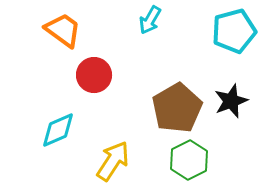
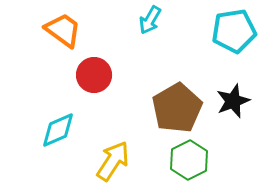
cyan pentagon: rotated 6 degrees clockwise
black star: moved 2 px right
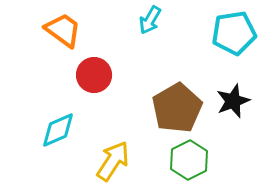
cyan pentagon: moved 2 px down
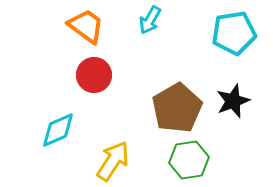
orange trapezoid: moved 23 px right, 4 px up
green hexagon: rotated 18 degrees clockwise
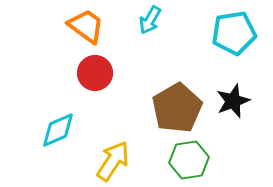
red circle: moved 1 px right, 2 px up
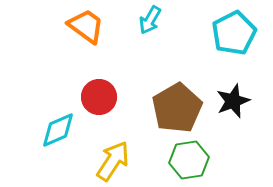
cyan pentagon: rotated 18 degrees counterclockwise
red circle: moved 4 px right, 24 px down
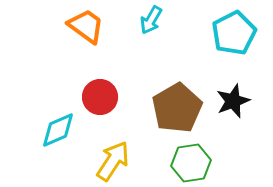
cyan arrow: moved 1 px right
red circle: moved 1 px right
green hexagon: moved 2 px right, 3 px down
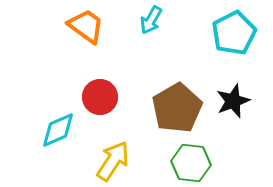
green hexagon: rotated 15 degrees clockwise
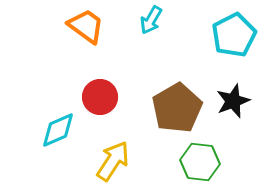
cyan pentagon: moved 2 px down
green hexagon: moved 9 px right, 1 px up
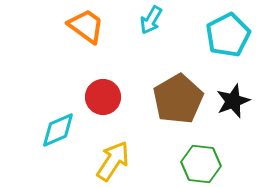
cyan pentagon: moved 6 px left
red circle: moved 3 px right
brown pentagon: moved 1 px right, 9 px up
green hexagon: moved 1 px right, 2 px down
